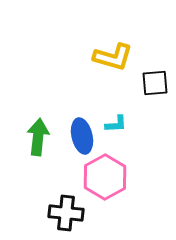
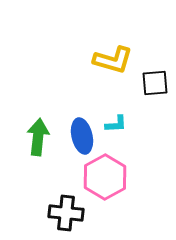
yellow L-shape: moved 3 px down
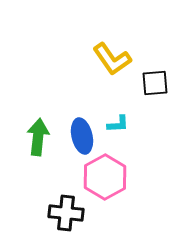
yellow L-shape: moved 1 px left, 1 px up; rotated 39 degrees clockwise
cyan L-shape: moved 2 px right
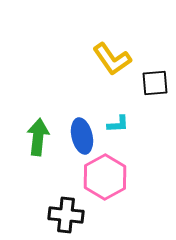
black cross: moved 2 px down
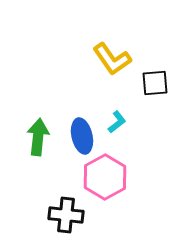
cyan L-shape: moved 1 px left, 2 px up; rotated 35 degrees counterclockwise
